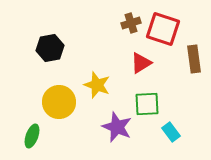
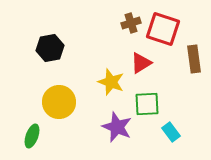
yellow star: moved 14 px right, 3 px up
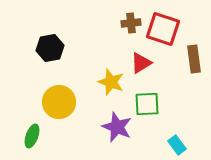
brown cross: rotated 12 degrees clockwise
cyan rectangle: moved 6 px right, 13 px down
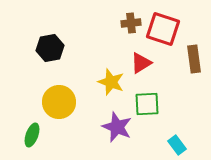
green ellipse: moved 1 px up
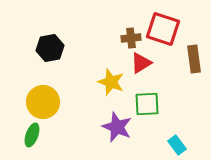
brown cross: moved 15 px down
yellow circle: moved 16 px left
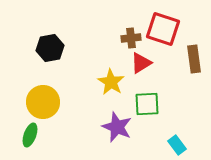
yellow star: rotated 12 degrees clockwise
green ellipse: moved 2 px left
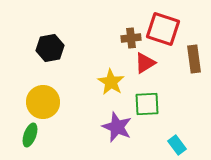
red triangle: moved 4 px right
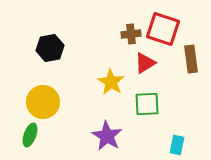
brown cross: moved 4 px up
brown rectangle: moved 3 px left
purple star: moved 10 px left, 9 px down; rotated 8 degrees clockwise
cyan rectangle: rotated 48 degrees clockwise
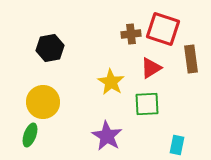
red triangle: moved 6 px right, 5 px down
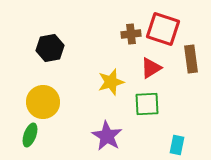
yellow star: rotated 24 degrees clockwise
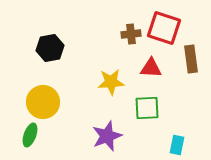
red square: moved 1 px right, 1 px up
red triangle: rotated 35 degrees clockwise
yellow star: rotated 12 degrees clockwise
green square: moved 4 px down
purple star: rotated 20 degrees clockwise
